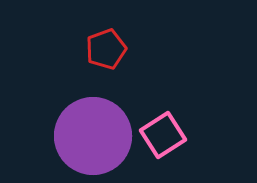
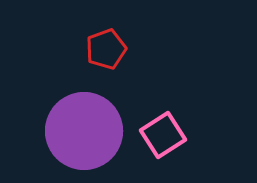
purple circle: moved 9 px left, 5 px up
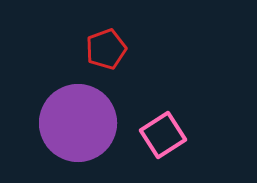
purple circle: moved 6 px left, 8 px up
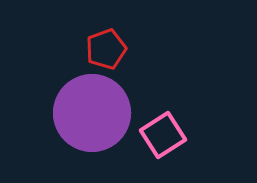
purple circle: moved 14 px right, 10 px up
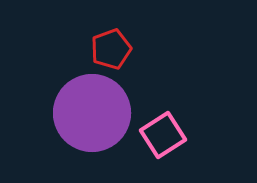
red pentagon: moved 5 px right
